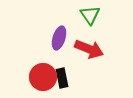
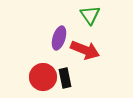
red arrow: moved 4 px left, 1 px down
black rectangle: moved 3 px right
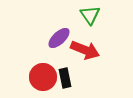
purple ellipse: rotated 30 degrees clockwise
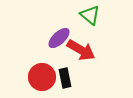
green triangle: rotated 15 degrees counterclockwise
red arrow: moved 4 px left; rotated 8 degrees clockwise
red circle: moved 1 px left
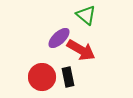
green triangle: moved 4 px left
black rectangle: moved 3 px right, 1 px up
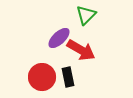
green triangle: rotated 35 degrees clockwise
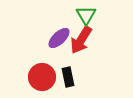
green triangle: rotated 15 degrees counterclockwise
red arrow: moved 10 px up; rotated 92 degrees clockwise
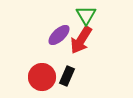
purple ellipse: moved 3 px up
black rectangle: moved 1 px left, 1 px up; rotated 36 degrees clockwise
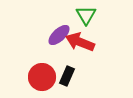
red arrow: moved 1 px left, 2 px down; rotated 80 degrees clockwise
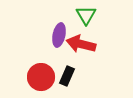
purple ellipse: rotated 35 degrees counterclockwise
red arrow: moved 1 px right, 2 px down; rotated 8 degrees counterclockwise
red circle: moved 1 px left
